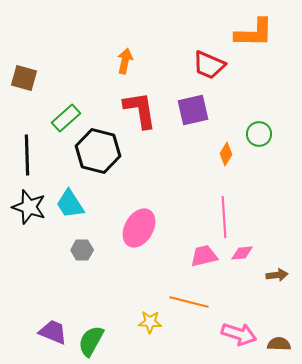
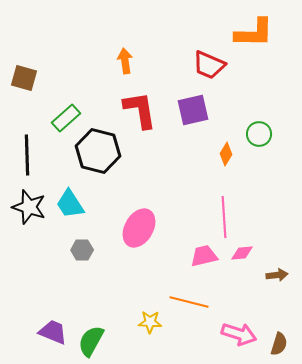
orange arrow: rotated 20 degrees counterclockwise
brown semicircle: rotated 105 degrees clockwise
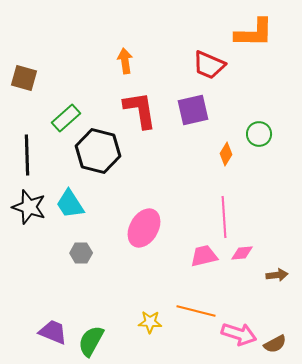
pink ellipse: moved 5 px right
gray hexagon: moved 1 px left, 3 px down
orange line: moved 7 px right, 9 px down
brown semicircle: moved 4 px left; rotated 45 degrees clockwise
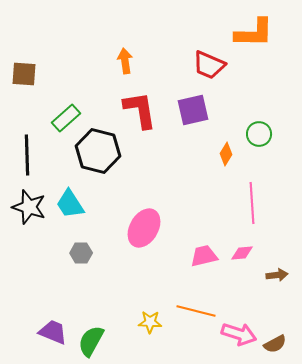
brown square: moved 4 px up; rotated 12 degrees counterclockwise
pink line: moved 28 px right, 14 px up
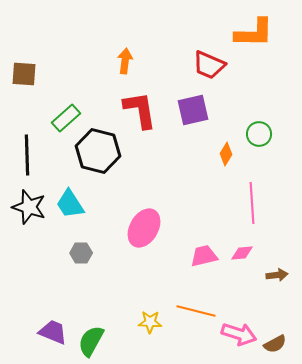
orange arrow: rotated 15 degrees clockwise
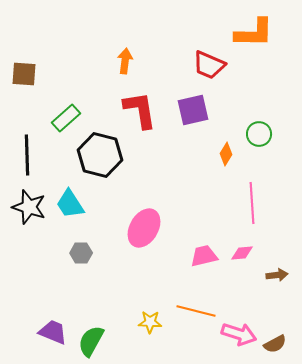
black hexagon: moved 2 px right, 4 px down
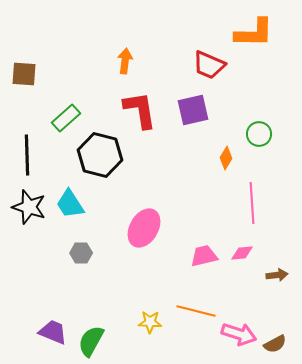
orange diamond: moved 4 px down
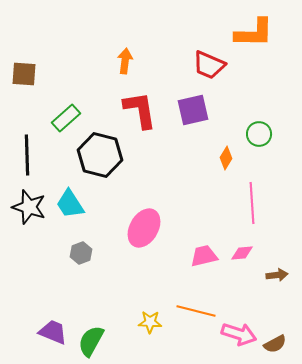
gray hexagon: rotated 20 degrees counterclockwise
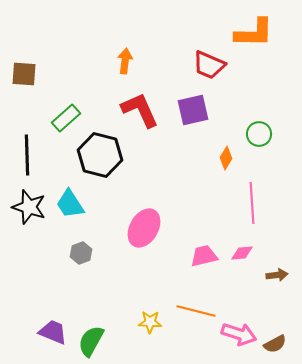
red L-shape: rotated 15 degrees counterclockwise
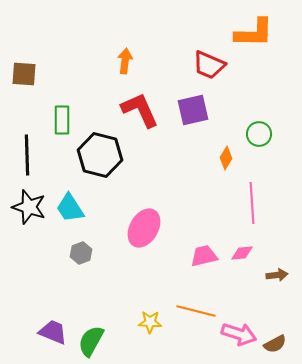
green rectangle: moved 4 px left, 2 px down; rotated 48 degrees counterclockwise
cyan trapezoid: moved 4 px down
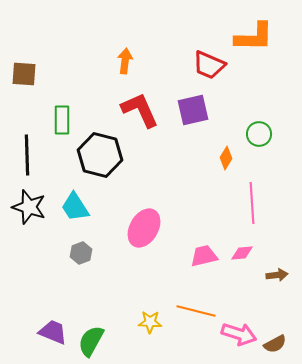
orange L-shape: moved 4 px down
cyan trapezoid: moved 5 px right, 1 px up
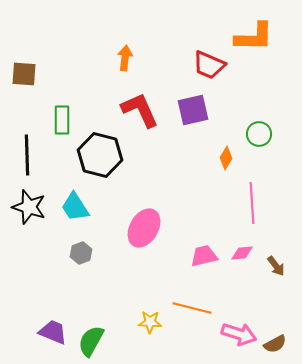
orange arrow: moved 3 px up
brown arrow: moved 1 px left, 9 px up; rotated 60 degrees clockwise
orange line: moved 4 px left, 3 px up
